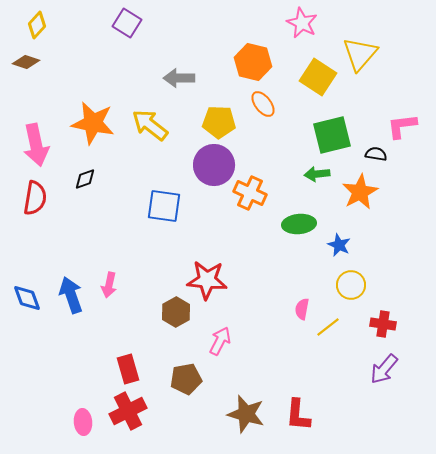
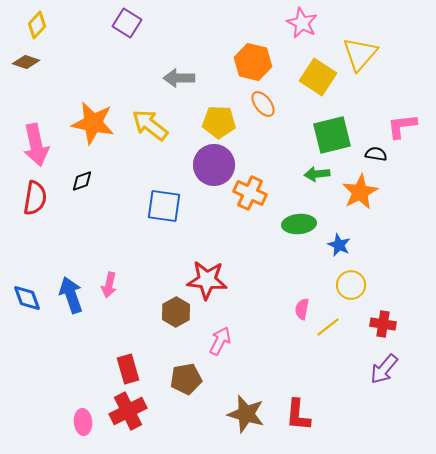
black diamond at (85, 179): moved 3 px left, 2 px down
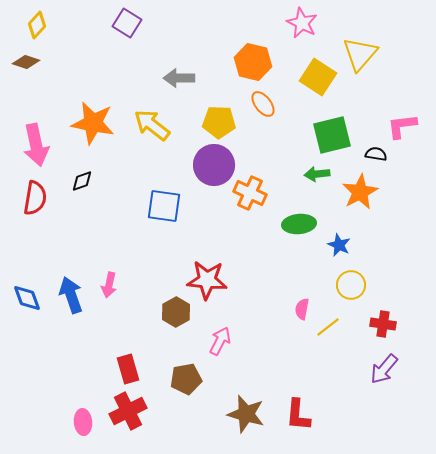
yellow arrow at (150, 125): moved 2 px right
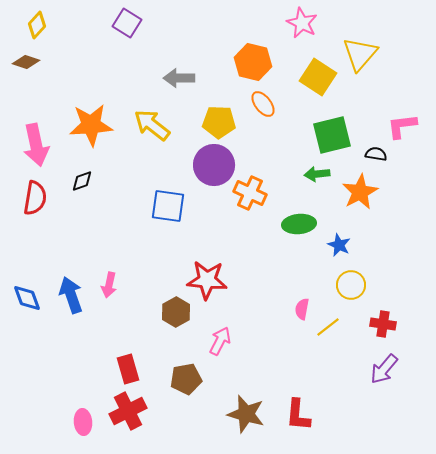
orange star at (93, 123): moved 2 px left, 2 px down; rotated 15 degrees counterclockwise
blue square at (164, 206): moved 4 px right
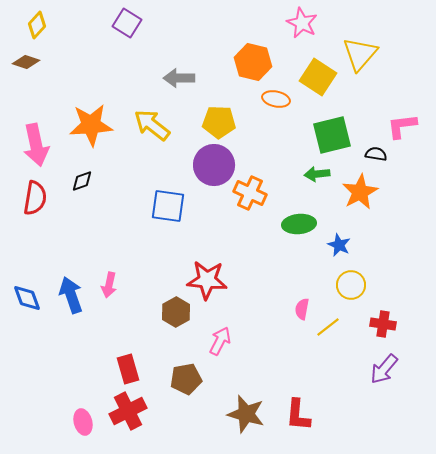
orange ellipse at (263, 104): moved 13 px right, 5 px up; rotated 40 degrees counterclockwise
pink ellipse at (83, 422): rotated 10 degrees counterclockwise
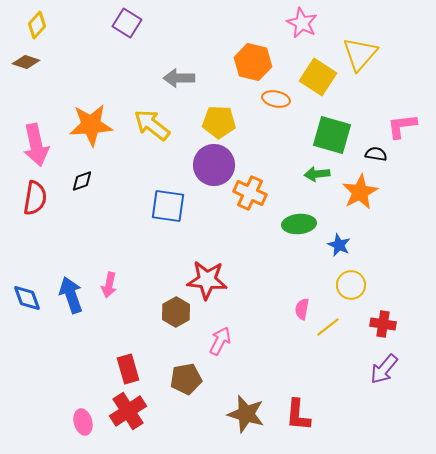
green square at (332, 135): rotated 30 degrees clockwise
red cross at (128, 411): rotated 6 degrees counterclockwise
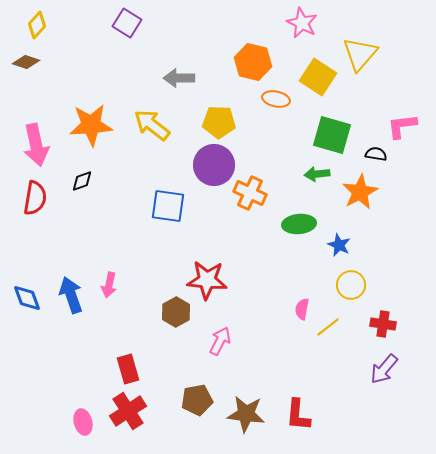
brown pentagon at (186, 379): moved 11 px right, 21 px down
brown star at (246, 414): rotated 9 degrees counterclockwise
